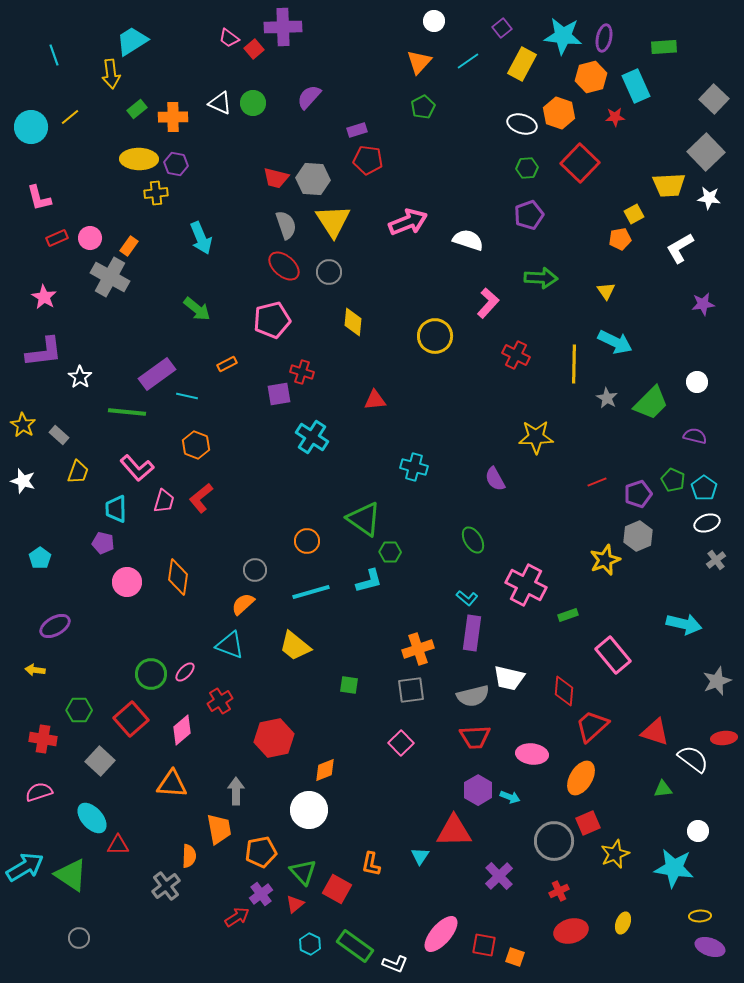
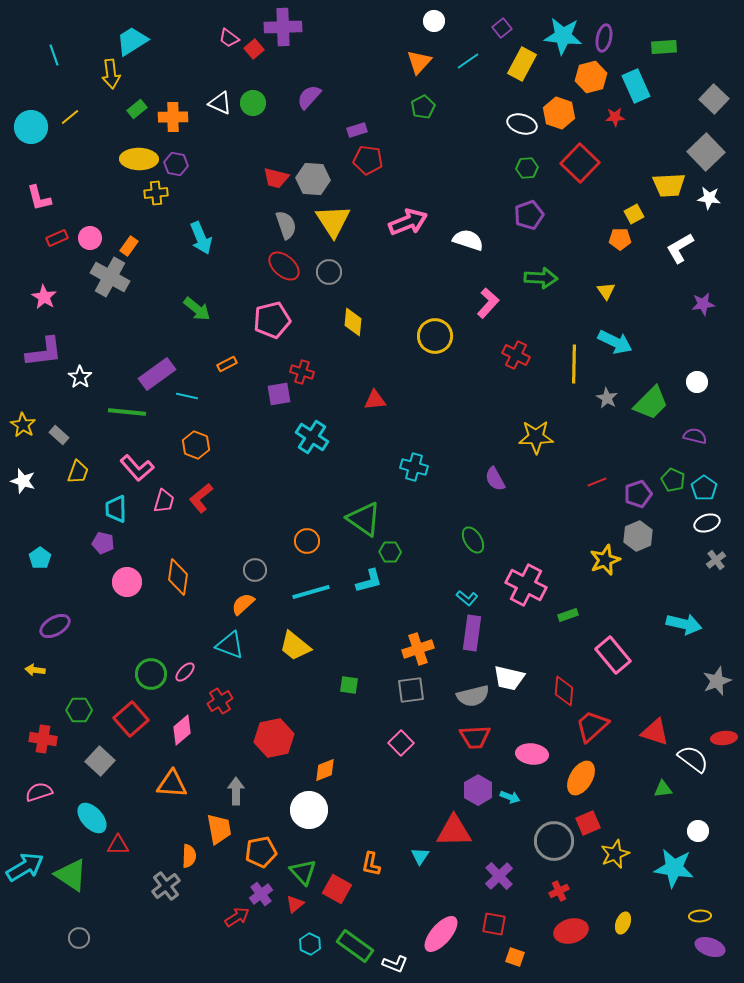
orange pentagon at (620, 239): rotated 10 degrees clockwise
red square at (484, 945): moved 10 px right, 21 px up
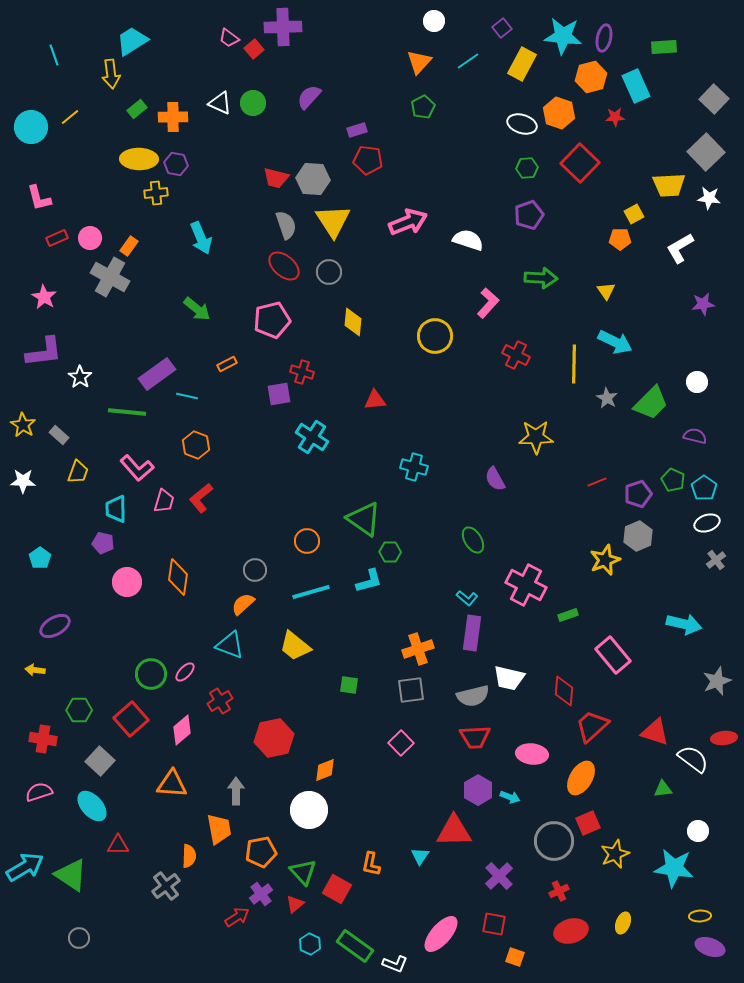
white star at (23, 481): rotated 15 degrees counterclockwise
cyan ellipse at (92, 818): moved 12 px up
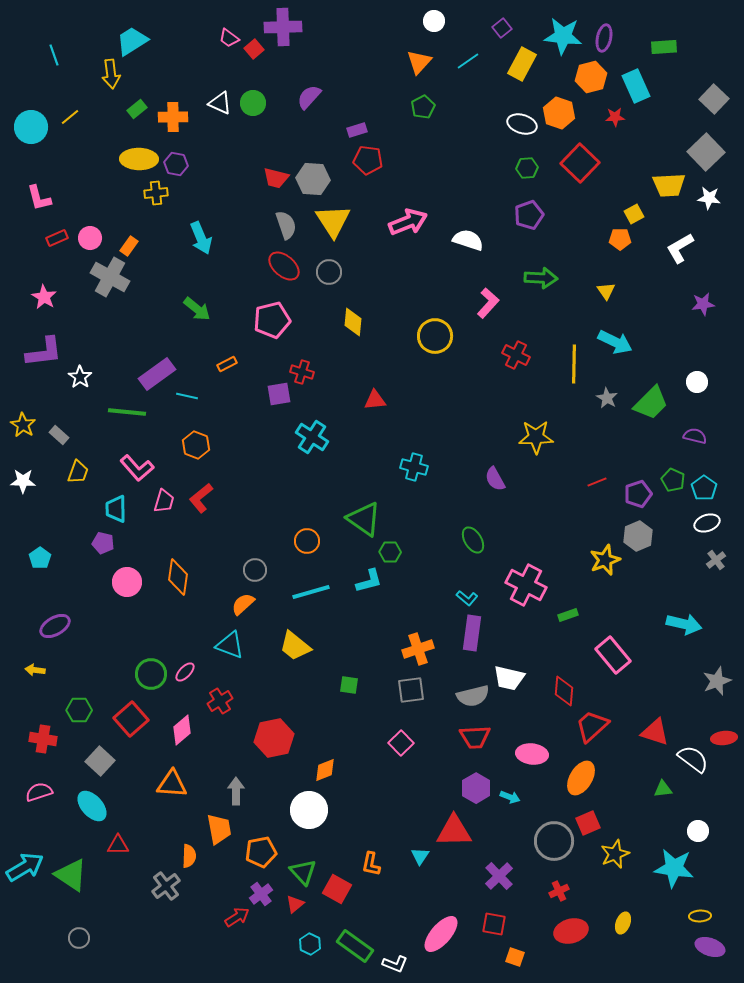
purple hexagon at (478, 790): moved 2 px left, 2 px up
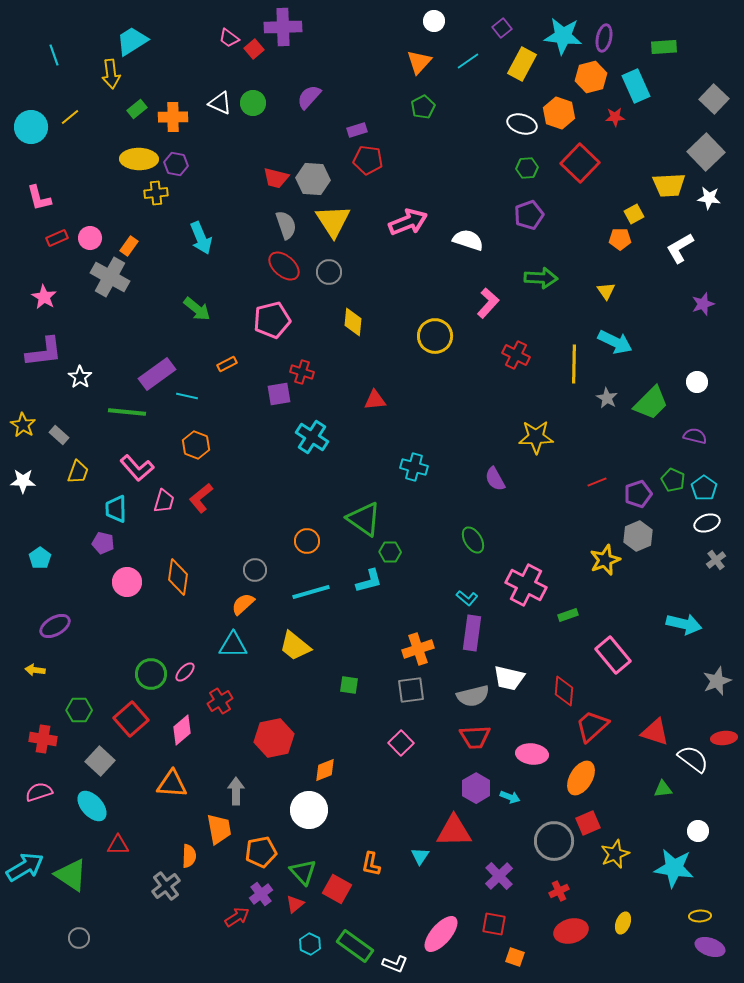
purple star at (703, 304): rotated 10 degrees counterclockwise
cyan triangle at (230, 645): moved 3 px right; rotated 20 degrees counterclockwise
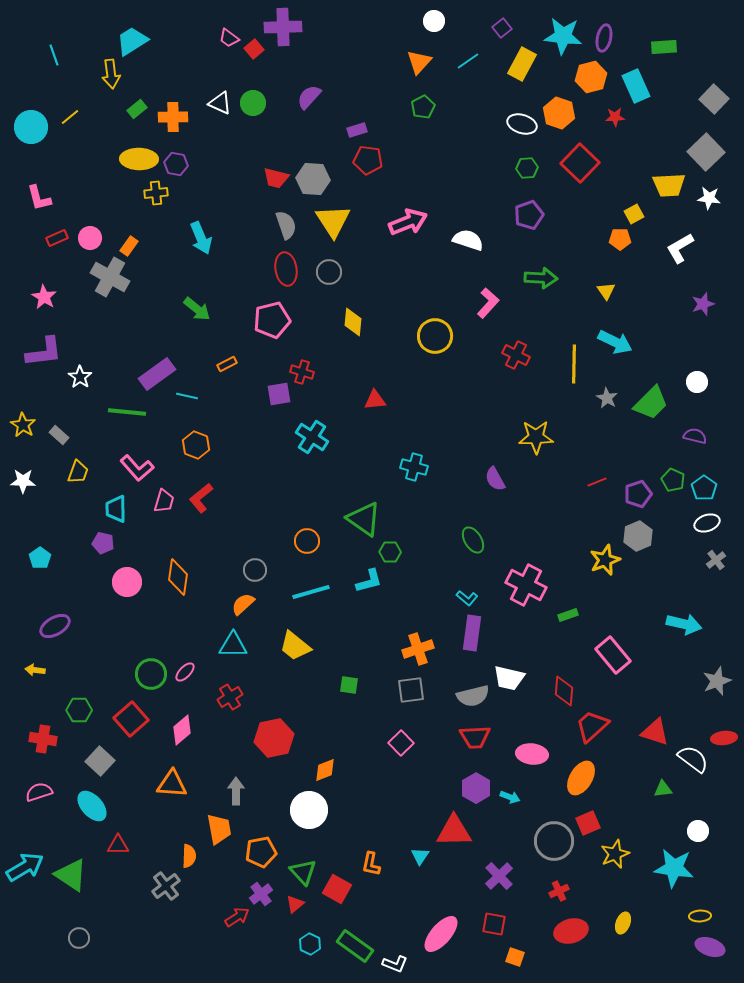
red ellipse at (284, 266): moved 2 px right, 3 px down; rotated 40 degrees clockwise
red cross at (220, 701): moved 10 px right, 4 px up
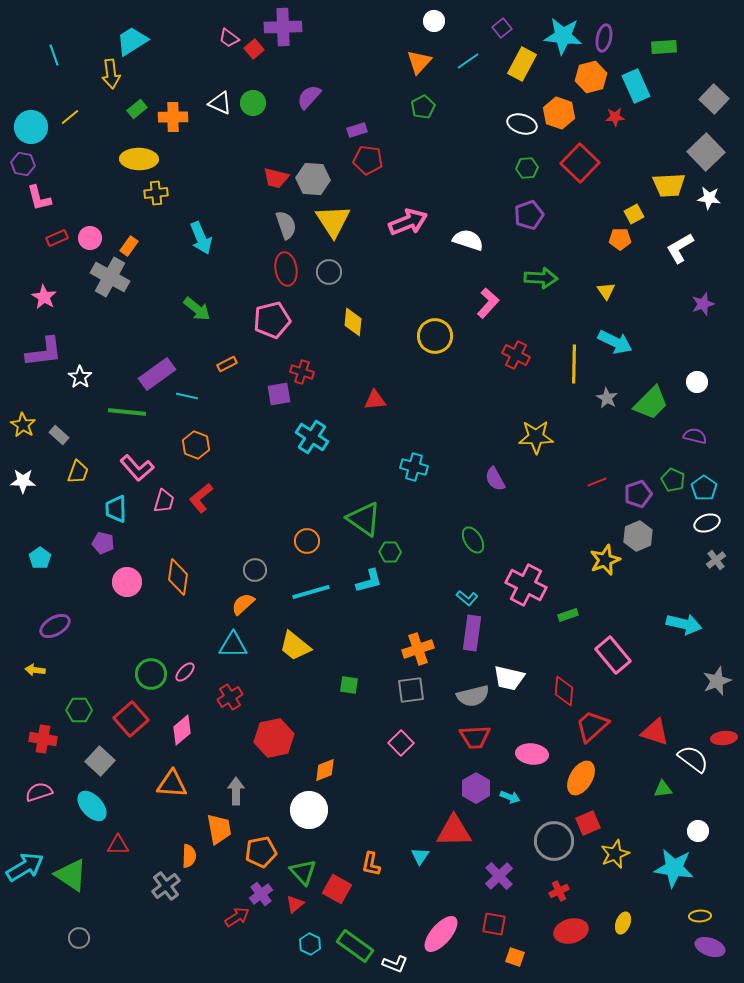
purple hexagon at (176, 164): moved 153 px left
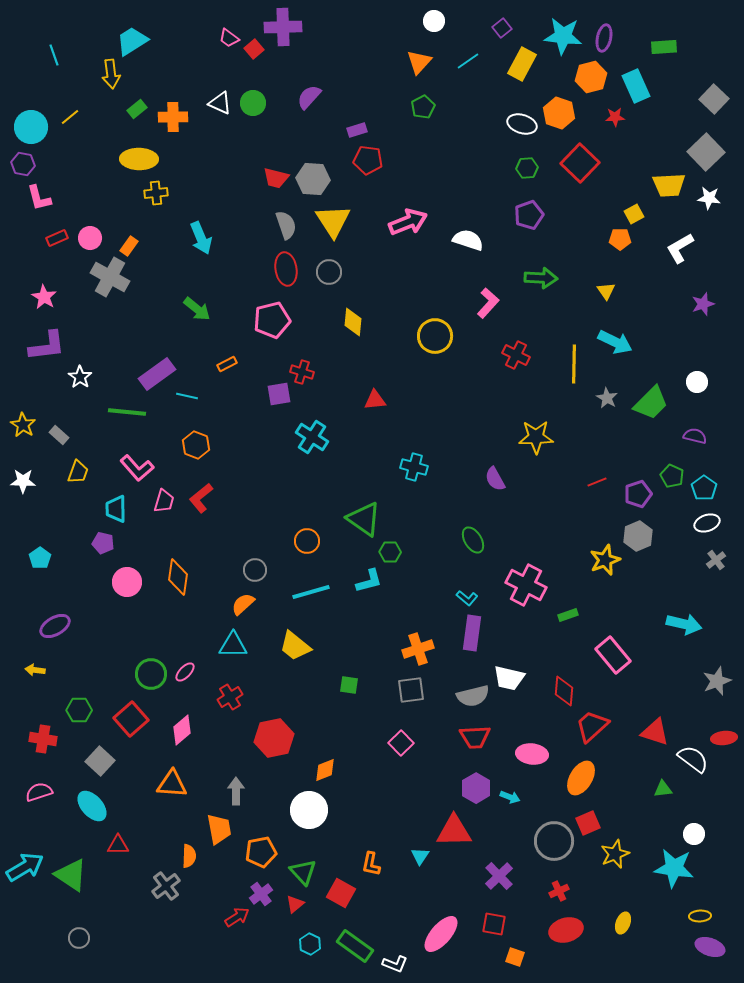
purple L-shape at (44, 352): moved 3 px right, 6 px up
green pentagon at (673, 480): moved 1 px left, 4 px up
white circle at (698, 831): moved 4 px left, 3 px down
red square at (337, 889): moved 4 px right, 4 px down
red ellipse at (571, 931): moved 5 px left, 1 px up
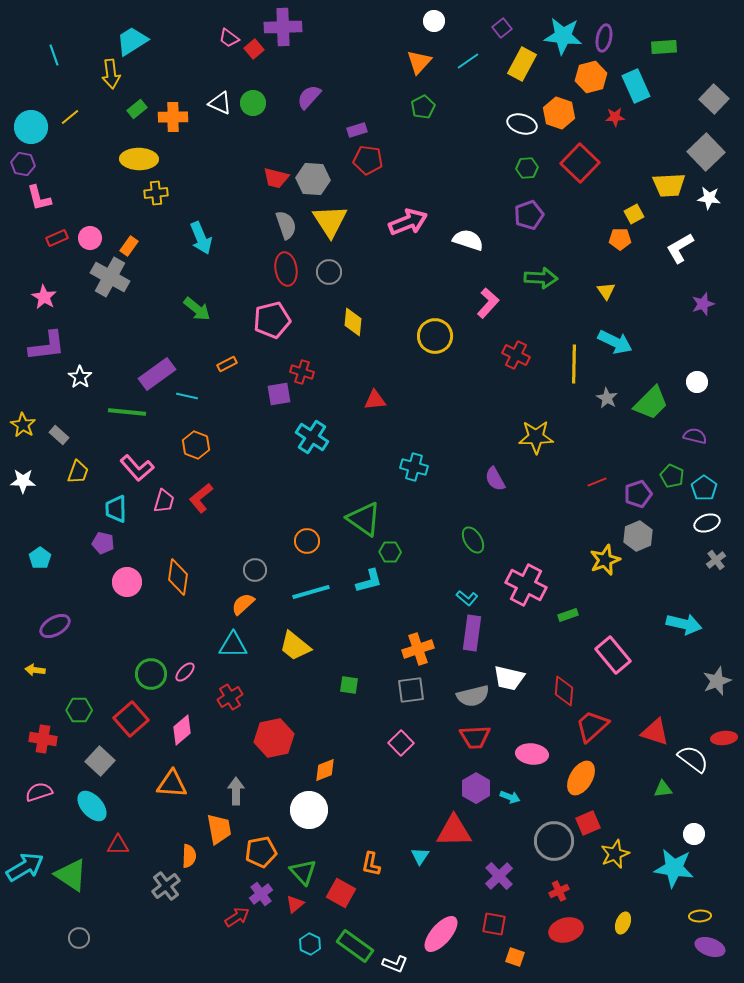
yellow triangle at (333, 221): moved 3 px left
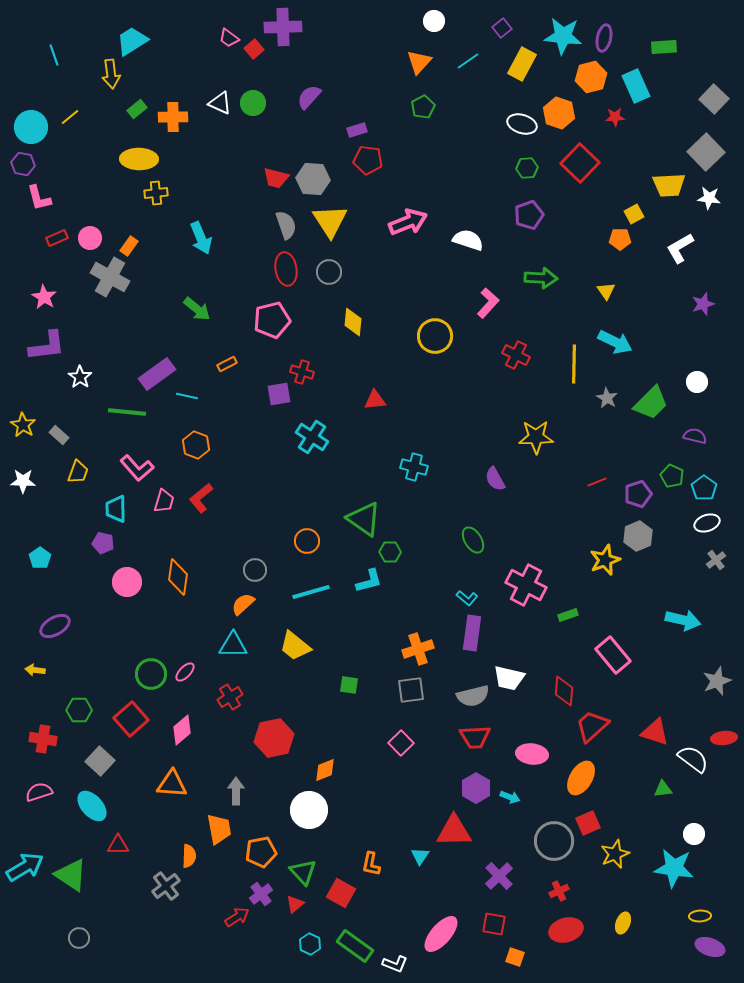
cyan arrow at (684, 624): moved 1 px left, 4 px up
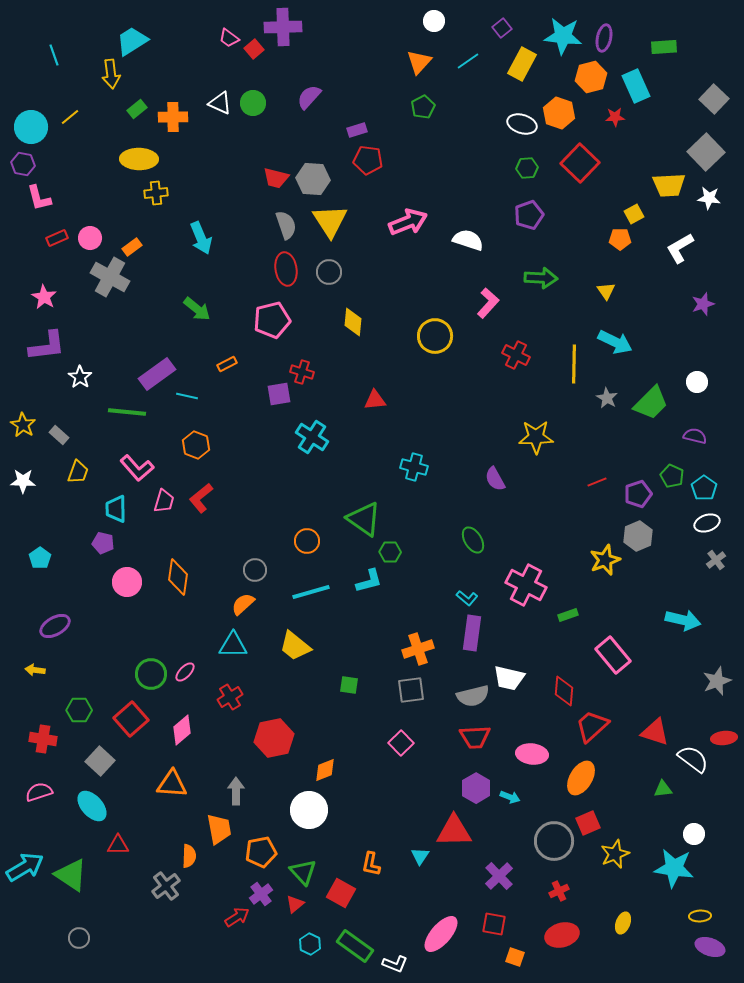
orange rectangle at (129, 246): moved 3 px right, 1 px down; rotated 18 degrees clockwise
red ellipse at (566, 930): moved 4 px left, 5 px down
